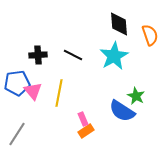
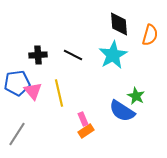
orange semicircle: rotated 35 degrees clockwise
cyan star: moved 1 px left, 1 px up
yellow line: rotated 24 degrees counterclockwise
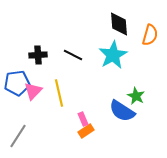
pink triangle: rotated 24 degrees clockwise
gray line: moved 1 px right, 2 px down
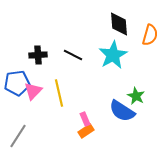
pink rectangle: moved 2 px right
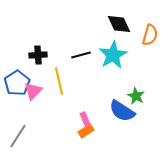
black diamond: rotated 20 degrees counterclockwise
black line: moved 8 px right; rotated 42 degrees counterclockwise
blue pentagon: rotated 25 degrees counterclockwise
yellow line: moved 12 px up
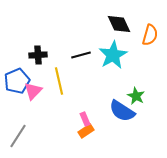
blue pentagon: moved 2 px up; rotated 10 degrees clockwise
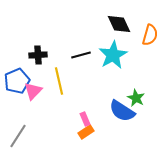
green star: moved 2 px down
orange rectangle: moved 1 px down
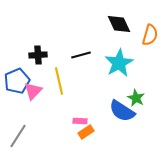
cyan star: moved 6 px right, 8 px down
pink rectangle: moved 5 px left, 2 px down; rotated 64 degrees counterclockwise
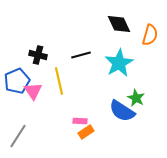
black cross: rotated 18 degrees clockwise
pink triangle: rotated 18 degrees counterclockwise
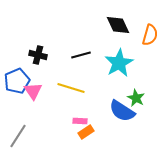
black diamond: moved 1 px left, 1 px down
yellow line: moved 12 px right, 7 px down; rotated 60 degrees counterclockwise
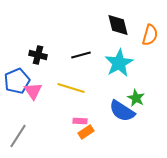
black diamond: rotated 10 degrees clockwise
